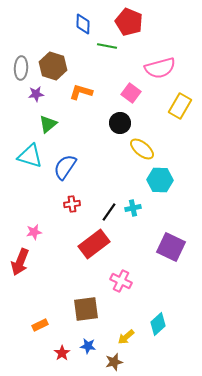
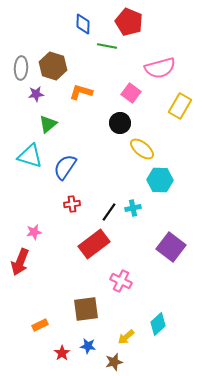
purple square: rotated 12 degrees clockwise
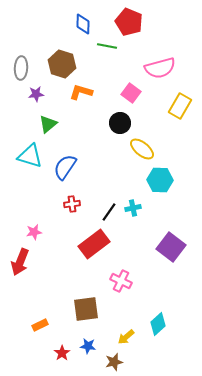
brown hexagon: moved 9 px right, 2 px up
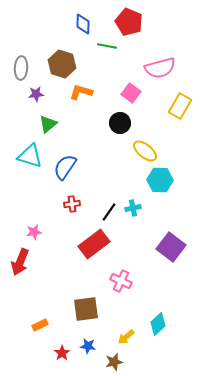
yellow ellipse: moved 3 px right, 2 px down
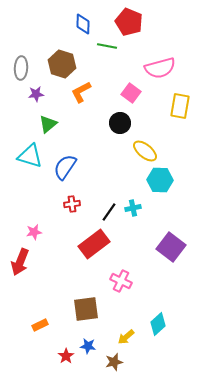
orange L-shape: rotated 45 degrees counterclockwise
yellow rectangle: rotated 20 degrees counterclockwise
red star: moved 4 px right, 3 px down
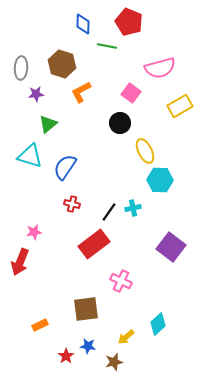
yellow rectangle: rotated 50 degrees clockwise
yellow ellipse: rotated 25 degrees clockwise
red cross: rotated 21 degrees clockwise
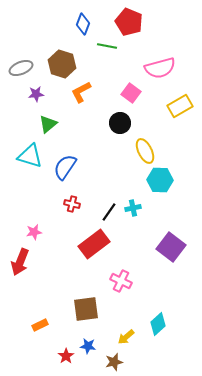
blue diamond: rotated 20 degrees clockwise
gray ellipse: rotated 65 degrees clockwise
